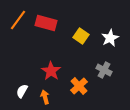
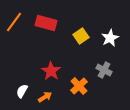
orange line: moved 4 px left, 2 px down
yellow square: rotated 21 degrees clockwise
orange arrow: rotated 72 degrees clockwise
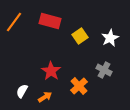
red rectangle: moved 4 px right, 2 px up
yellow square: moved 1 px left
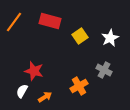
red star: moved 17 px left; rotated 18 degrees counterclockwise
orange cross: rotated 12 degrees clockwise
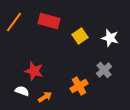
red rectangle: moved 1 px left
white star: rotated 30 degrees counterclockwise
gray cross: rotated 21 degrees clockwise
white semicircle: rotated 80 degrees clockwise
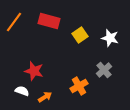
yellow square: moved 1 px up
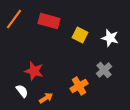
orange line: moved 3 px up
yellow square: rotated 28 degrees counterclockwise
white semicircle: rotated 32 degrees clockwise
orange arrow: moved 1 px right, 1 px down
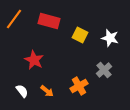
red star: moved 11 px up; rotated 12 degrees clockwise
orange arrow: moved 1 px right, 7 px up; rotated 72 degrees clockwise
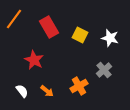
red rectangle: moved 6 px down; rotated 45 degrees clockwise
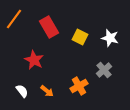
yellow square: moved 2 px down
